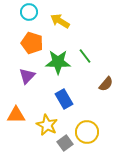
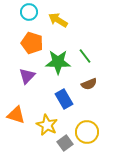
yellow arrow: moved 2 px left, 1 px up
brown semicircle: moved 17 px left; rotated 28 degrees clockwise
orange triangle: rotated 18 degrees clockwise
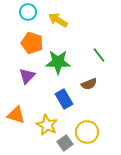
cyan circle: moved 1 px left
green line: moved 14 px right, 1 px up
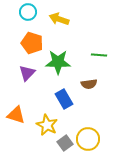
yellow arrow: moved 1 px right, 1 px up; rotated 12 degrees counterclockwise
green line: rotated 49 degrees counterclockwise
purple triangle: moved 3 px up
brown semicircle: rotated 14 degrees clockwise
yellow circle: moved 1 px right, 7 px down
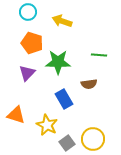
yellow arrow: moved 3 px right, 2 px down
yellow circle: moved 5 px right
gray square: moved 2 px right
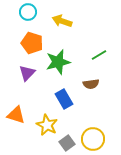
green line: rotated 35 degrees counterclockwise
green star: rotated 15 degrees counterclockwise
brown semicircle: moved 2 px right
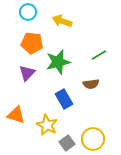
orange pentagon: rotated 10 degrees counterclockwise
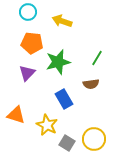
green line: moved 2 px left, 3 px down; rotated 28 degrees counterclockwise
yellow circle: moved 1 px right
gray square: rotated 21 degrees counterclockwise
